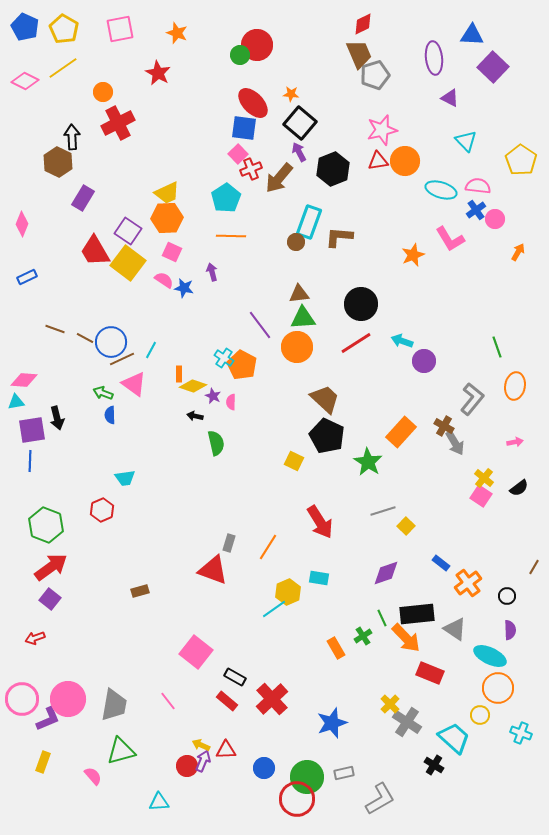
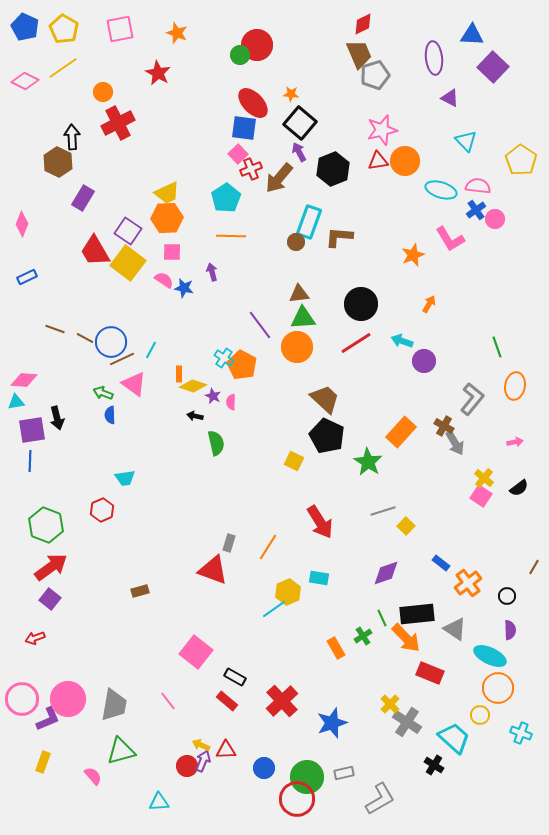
pink square at (172, 252): rotated 24 degrees counterclockwise
orange arrow at (518, 252): moved 89 px left, 52 px down
red cross at (272, 699): moved 10 px right, 2 px down
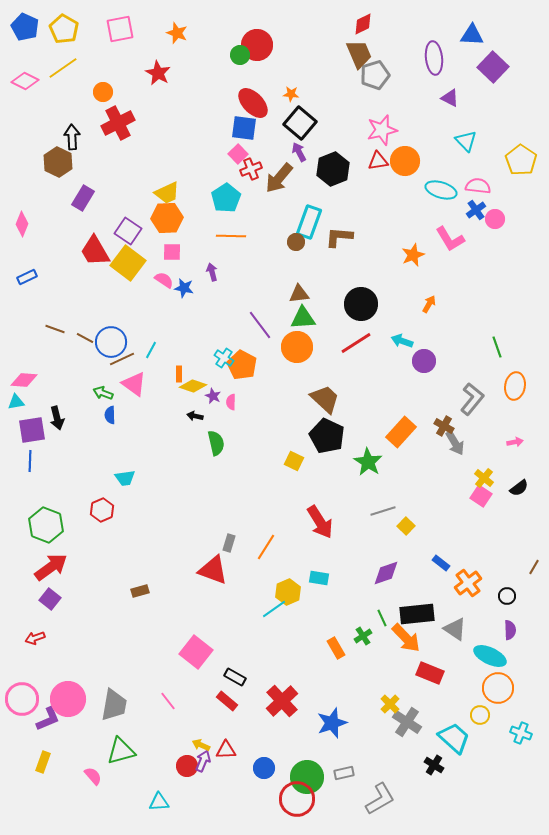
orange line at (268, 547): moved 2 px left
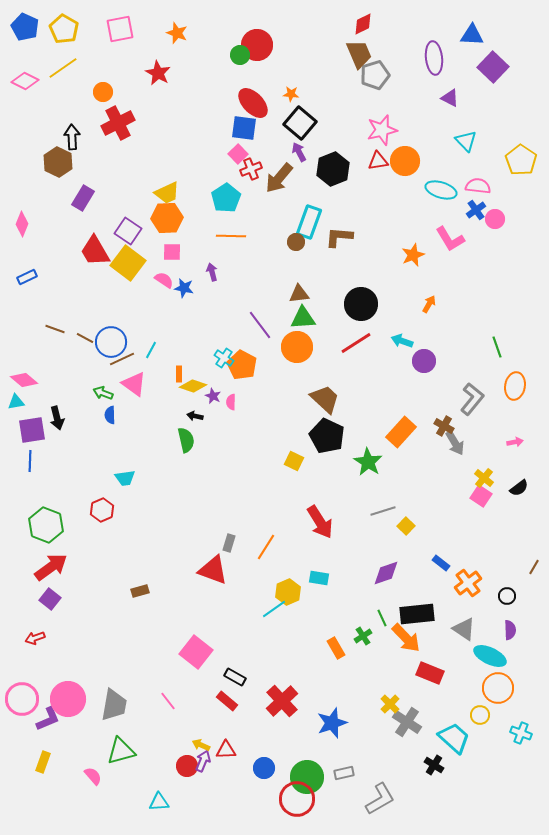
pink diamond at (24, 380): rotated 36 degrees clockwise
green semicircle at (216, 443): moved 30 px left, 3 px up
gray triangle at (455, 629): moved 9 px right
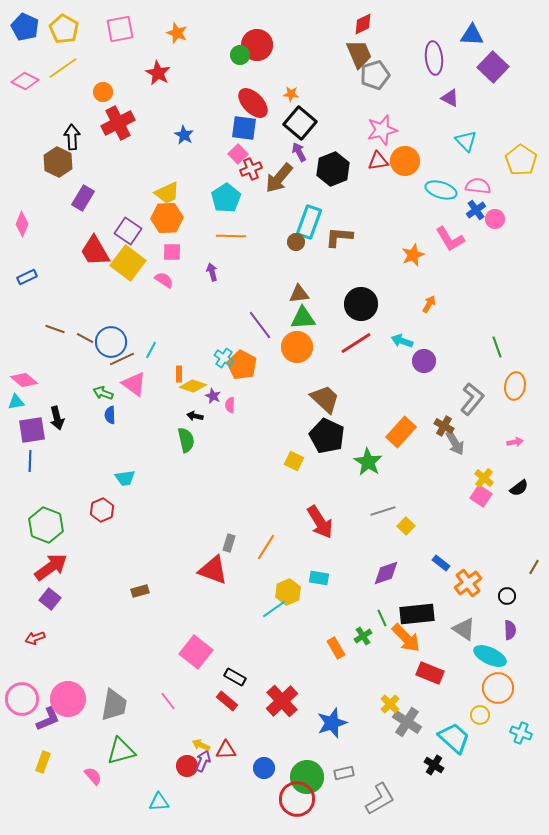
blue star at (184, 288): moved 153 px up; rotated 18 degrees clockwise
pink semicircle at (231, 402): moved 1 px left, 3 px down
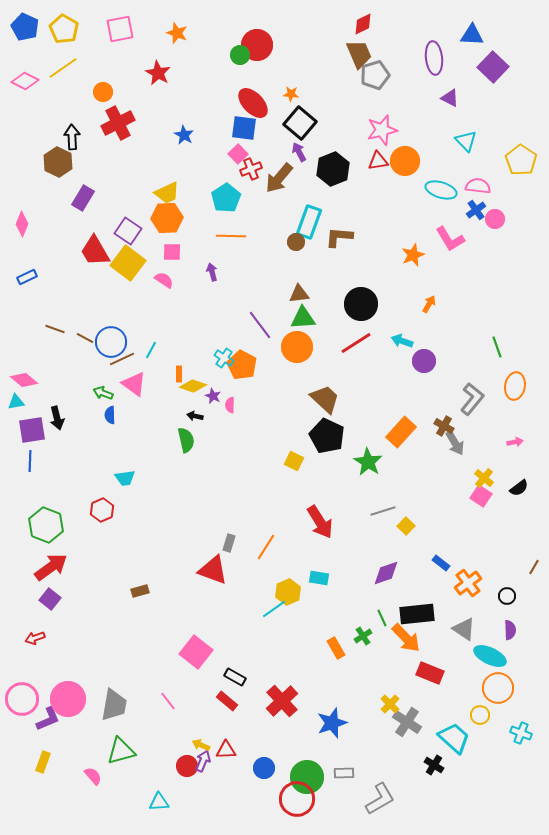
gray rectangle at (344, 773): rotated 12 degrees clockwise
